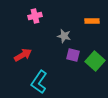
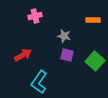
orange rectangle: moved 1 px right, 1 px up
purple square: moved 6 px left
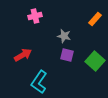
orange rectangle: moved 2 px right, 1 px up; rotated 48 degrees counterclockwise
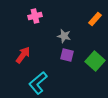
red arrow: rotated 24 degrees counterclockwise
cyan L-shape: moved 1 px left, 1 px down; rotated 15 degrees clockwise
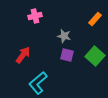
green square: moved 5 px up
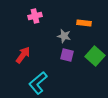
orange rectangle: moved 11 px left, 4 px down; rotated 56 degrees clockwise
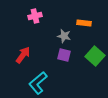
purple square: moved 3 px left
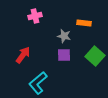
purple square: rotated 16 degrees counterclockwise
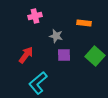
gray star: moved 8 px left
red arrow: moved 3 px right
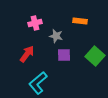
pink cross: moved 7 px down
orange rectangle: moved 4 px left, 2 px up
red arrow: moved 1 px right, 1 px up
